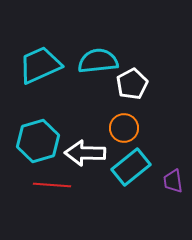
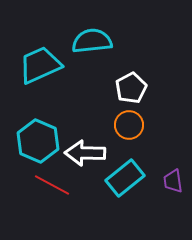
cyan semicircle: moved 6 px left, 20 px up
white pentagon: moved 1 px left, 4 px down
orange circle: moved 5 px right, 3 px up
cyan hexagon: rotated 21 degrees counterclockwise
cyan rectangle: moved 6 px left, 11 px down
red line: rotated 24 degrees clockwise
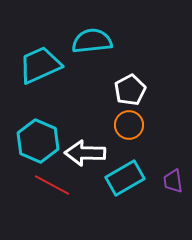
white pentagon: moved 1 px left, 2 px down
cyan rectangle: rotated 9 degrees clockwise
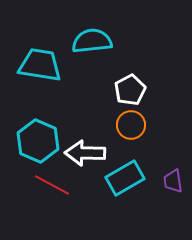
cyan trapezoid: rotated 33 degrees clockwise
orange circle: moved 2 px right
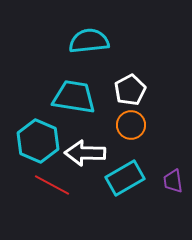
cyan semicircle: moved 3 px left
cyan trapezoid: moved 34 px right, 32 px down
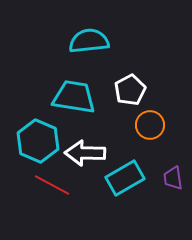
orange circle: moved 19 px right
purple trapezoid: moved 3 px up
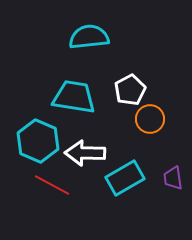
cyan semicircle: moved 4 px up
orange circle: moved 6 px up
